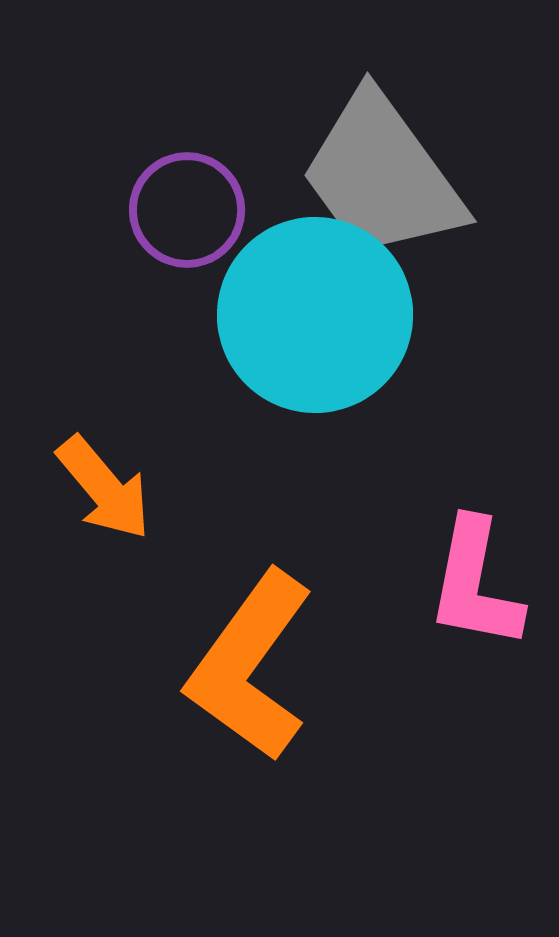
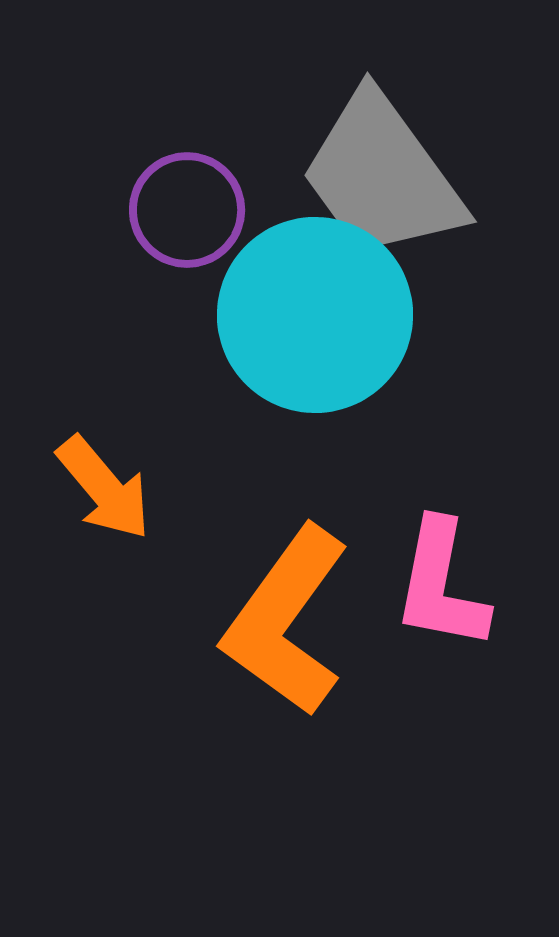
pink L-shape: moved 34 px left, 1 px down
orange L-shape: moved 36 px right, 45 px up
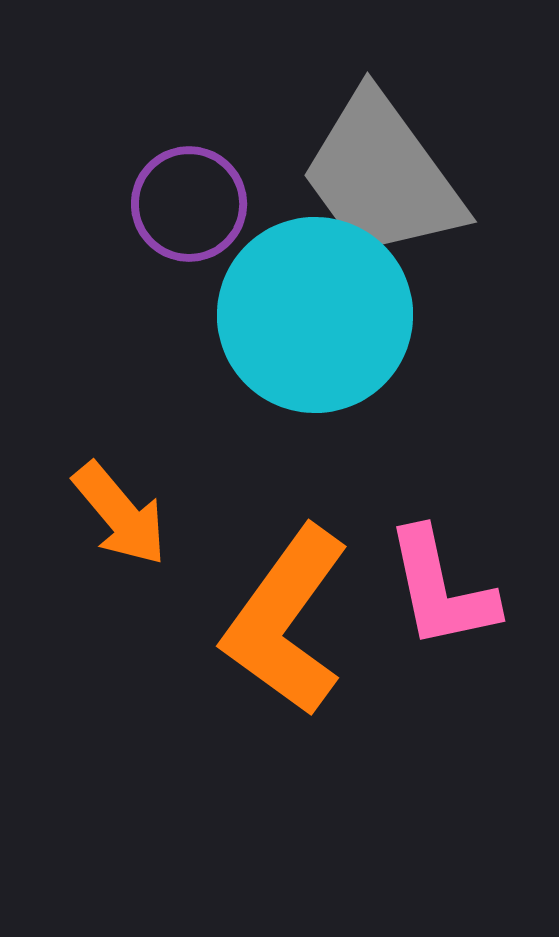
purple circle: moved 2 px right, 6 px up
orange arrow: moved 16 px right, 26 px down
pink L-shape: moved 4 px down; rotated 23 degrees counterclockwise
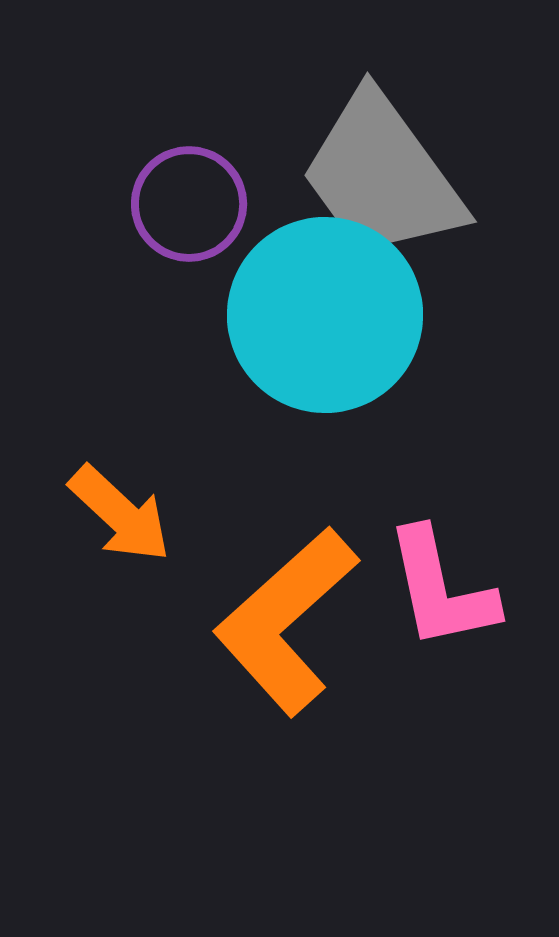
cyan circle: moved 10 px right
orange arrow: rotated 7 degrees counterclockwise
orange L-shape: rotated 12 degrees clockwise
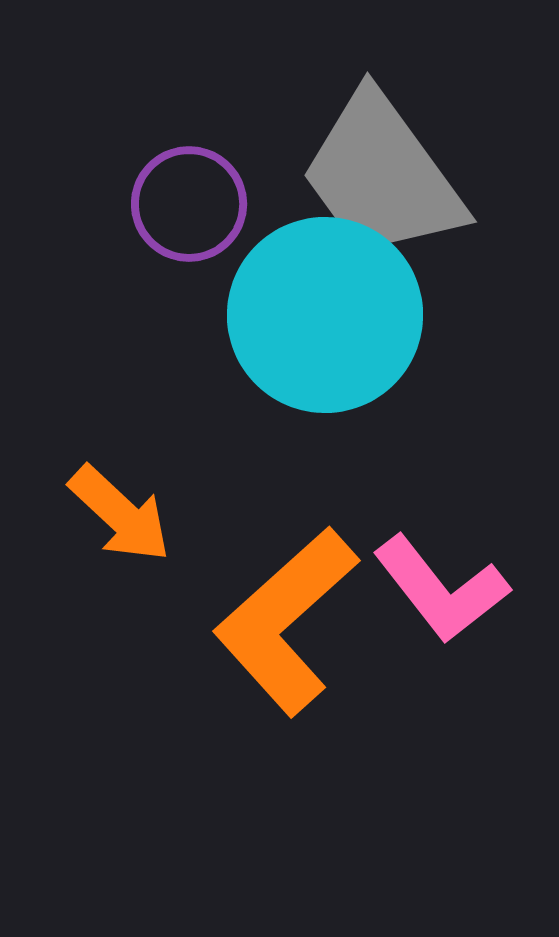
pink L-shape: rotated 26 degrees counterclockwise
